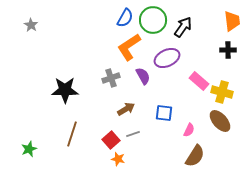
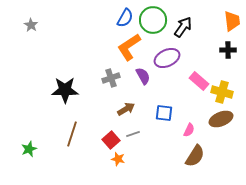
brown ellipse: moved 1 px right, 2 px up; rotated 70 degrees counterclockwise
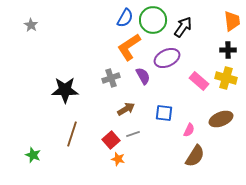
yellow cross: moved 4 px right, 14 px up
green star: moved 4 px right, 6 px down; rotated 28 degrees counterclockwise
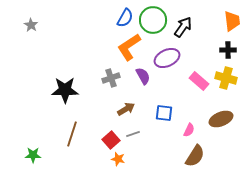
green star: rotated 21 degrees counterclockwise
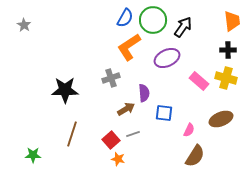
gray star: moved 7 px left
purple semicircle: moved 1 px right, 17 px down; rotated 24 degrees clockwise
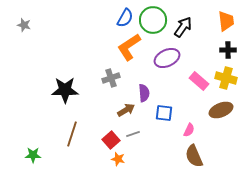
orange trapezoid: moved 6 px left
gray star: rotated 16 degrees counterclockwise
brown arrow: moved 1 px down
brown ellipse: moved 9 px up
brown semicircle: moved 1 px left; rotated 125 degrees clockwise
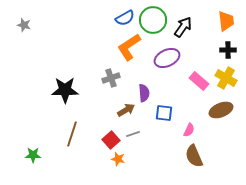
blue semicircle: rotated 30 degrees clockwise
yellow cross: rotated 15 degrees clockwise
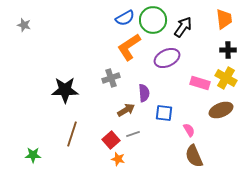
orange trapezoid: moved 2 px left, 2 px up
pink rectangle: moved 1 px right, 2 px down; rotated 24 degrees counterclockwise
pink semicircle: rotated 56 degrees counterclockwise
